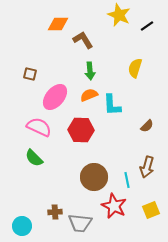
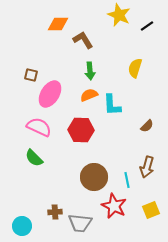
brown square: moved 1 px right, 1 px down
pink ellipse: moved 5 px left, 3 px up; rotated 8 degrees counterclockwise
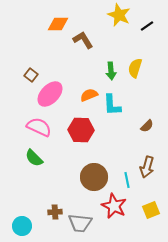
green arrow: moved 21 px right
brown square: rotated 24 degrees clockwise
pink ellipse: rotated 12 degrees clockwise
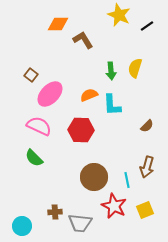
pink semicircle: moved 1 px up
yellow square: moved 6 px left
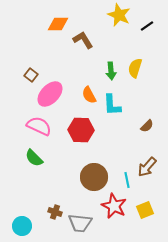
orange semicircle: rotated 96 degrees counterclockwise
brown arrow: rotated 25 degrees clockwise
brown cross: rotated 24 degrees clockwise
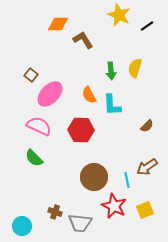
brown arrow: rotated 15 degrees clockwise
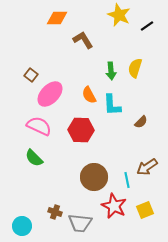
orange diamond: moved 1 px left, 6 px up
brown semicircle: moved 6 px left, 4 px up
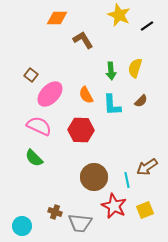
orange semicircle: moved 3 px left
brown semicircle: moved 21 px up
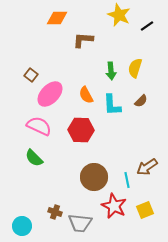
brown L-shape: rotated 55 degrees counterclockwise
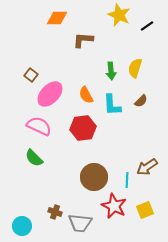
red hexagon: moved 2 px right, 2 px up; rotated 10 degrees counterclockwise
cyan line: rotated 14 degrees clockwise
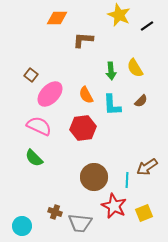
yellow semicircle: rotated 48 degrees counterclockwise
yellow square: moved 1 px left, 3 px down
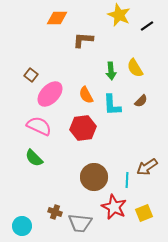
red star: moved 1 px down
